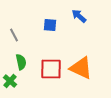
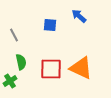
green cross: rotated 16 degrees clockwise
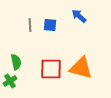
gray line: moved 16 px right, 10 px up; rotated 24 degrees clockwise
green semicircle: moved 5 px left
orange triangle: rotated 10 degrees counterclockwise
